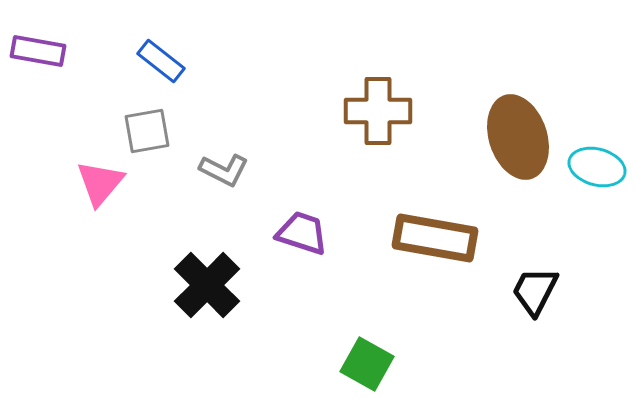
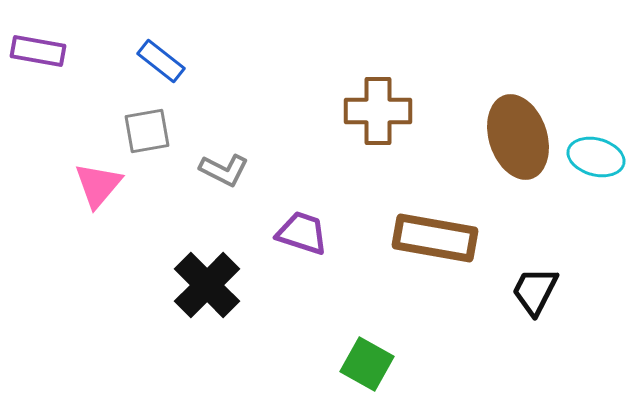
cyan ellipse: moved 1 px left, 10 px up
pink triangle: moved 2 px left, 2 px down
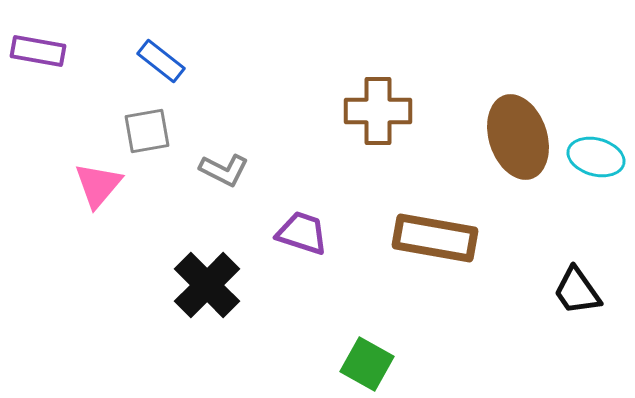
black trapezoid: moved 42 px right; rotated 62 degrees counterclockwise
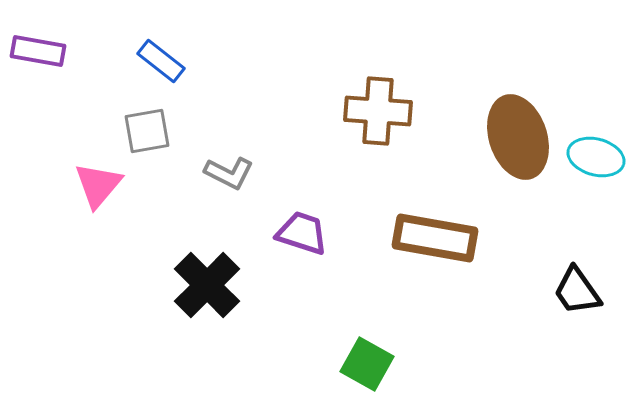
brown cross: rotated 4 degrees clockwise
gray L-shape: moved 5 px right, 3 px down
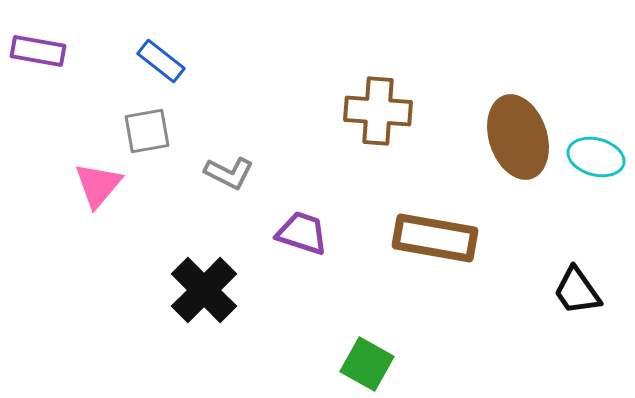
black cross: moved 3 px left, 5 px down
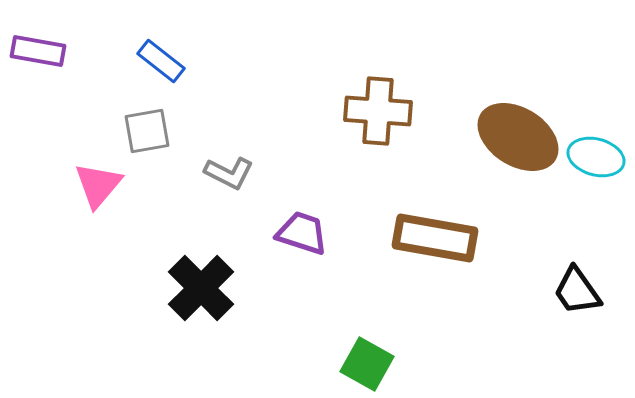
brown ellipse: rotated 40 degrees counterclockwise
black cross: moved 3 px left, 2 px up
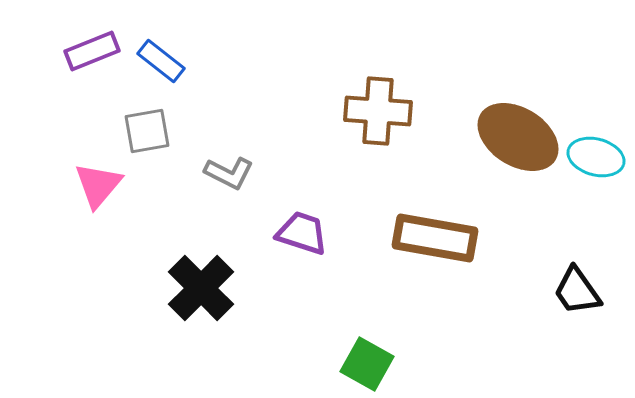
purple rectangle: moved 54 px right; rotated 32 degrees counterclockwise
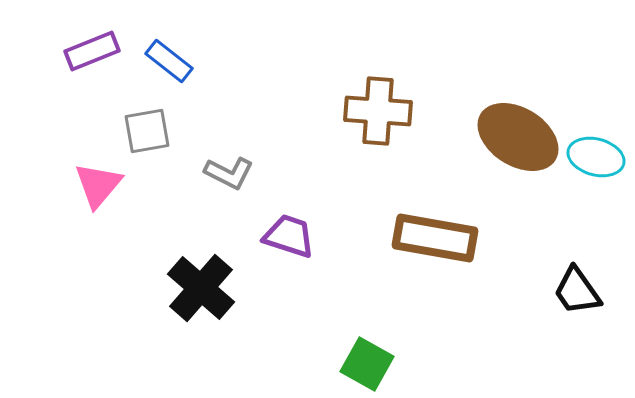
blue rectangle: moved 8 px right
purple trapezoid: moved 13 px left, 3 px down
black cross: rotated 4 degrees counterclockwise
